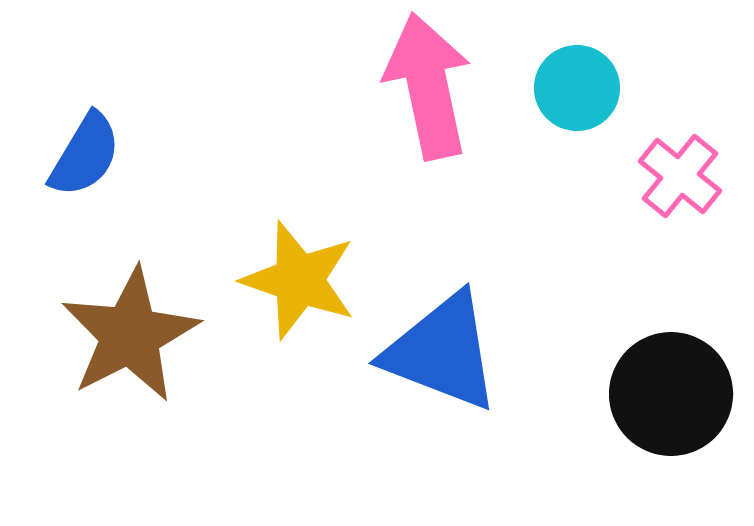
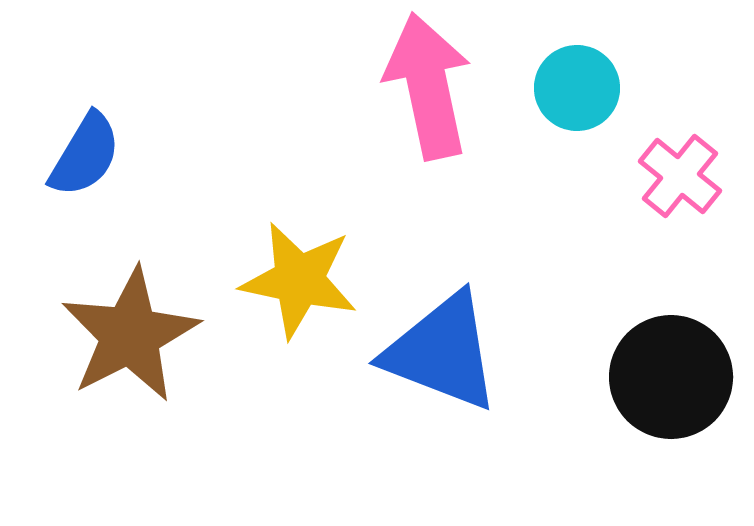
yellow star: rotated 7 degrees counterclockwise
black circle: moved 17 px up
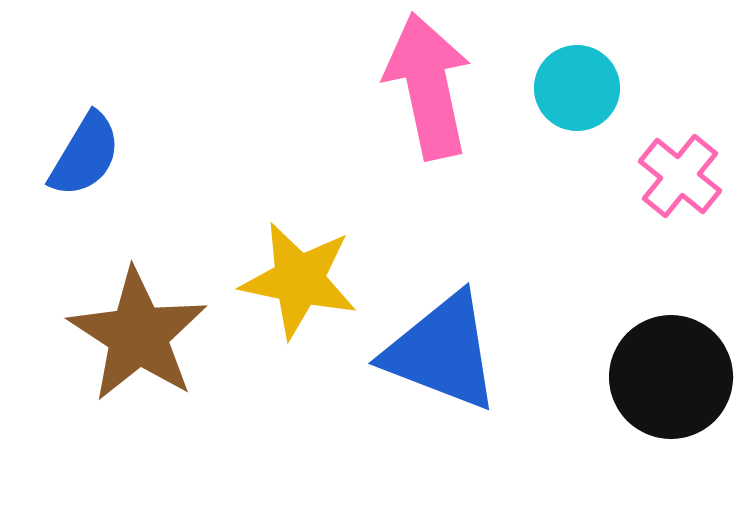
brown star: moved 8 px right; rotated 12 degrees counterclockwise
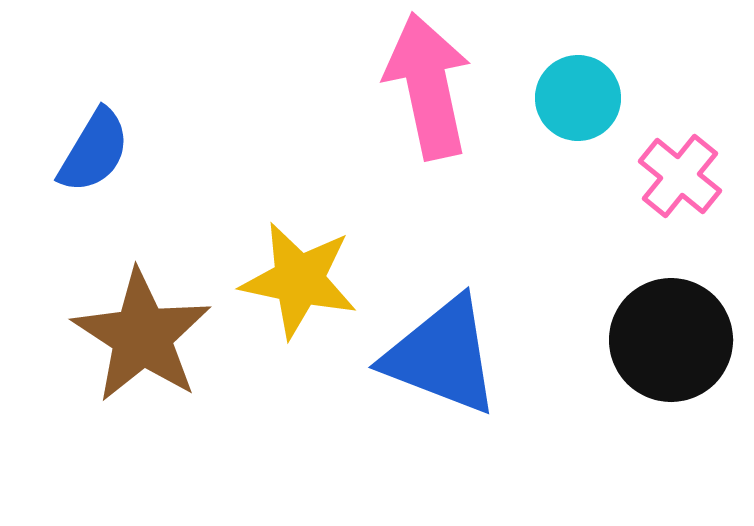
cyan circle: moved 1 px right, 10 px down
blue semicircle: moved 9 px right, 4 px up
brown star: moved 4 px right, 1 px down
blue triangle: moved 4 px down
black circle: moved 37 px up
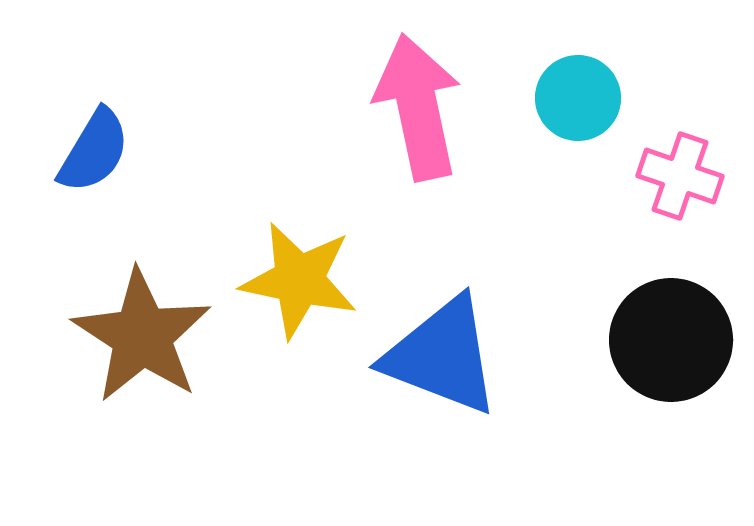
pink arrow: moved 10 px left, 21 px down
pink cross: rotated 20 degrees counterclockwise
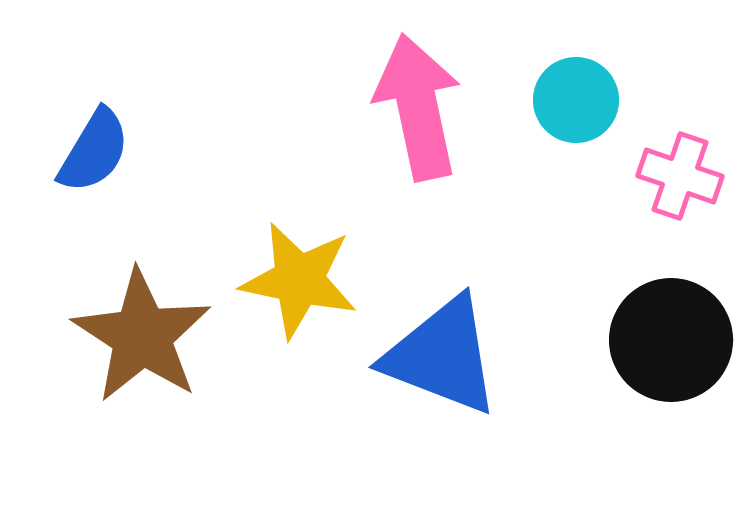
cyan circle: moved 2 px left, 2 px down
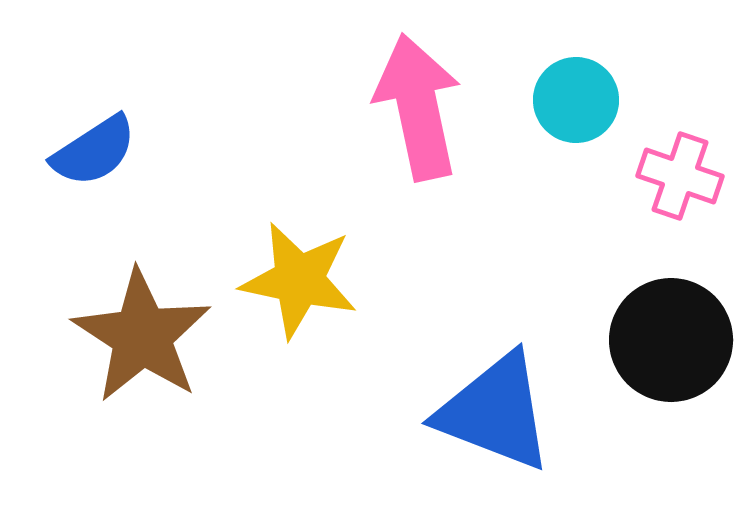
blue semicircle: rotated 26 degrees clockwise
blue triangle: moved 53 px right, 56 px down
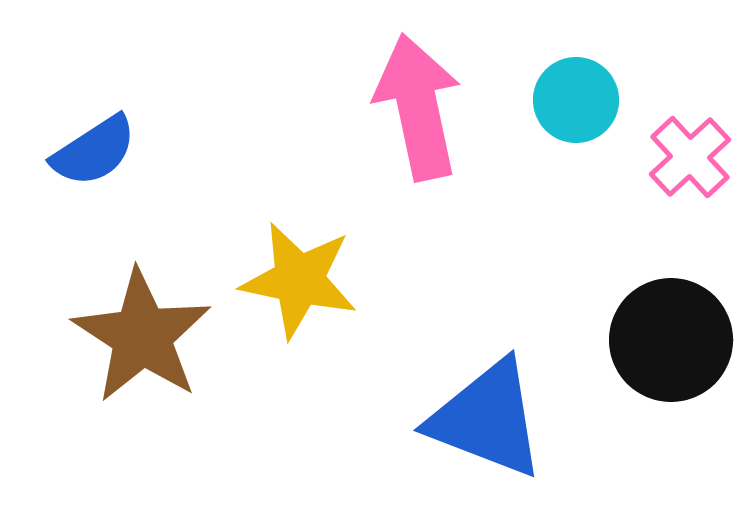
pink cross: moved 10 px right, 19 px up; rotated 28 degrees clockwise
blue triangle: moved 8 px left, 7 px down
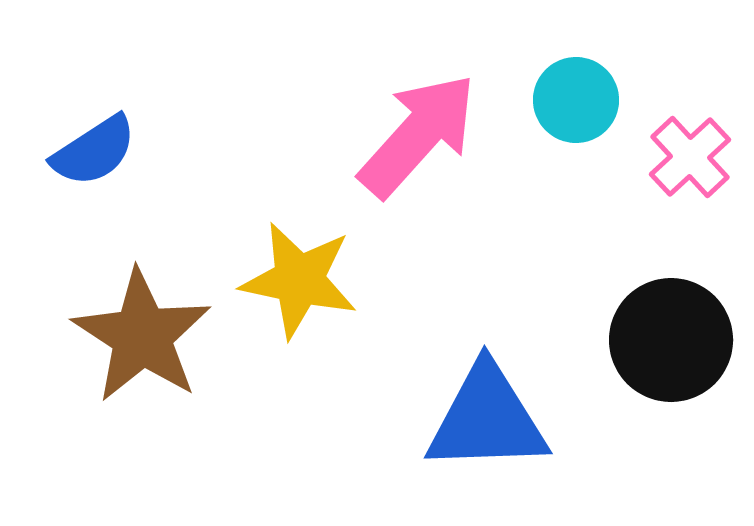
pink arrow: moved 28 px down; rotated 54 degrees clockwise
blue triangle: rotated 23 degrees counterclockwise
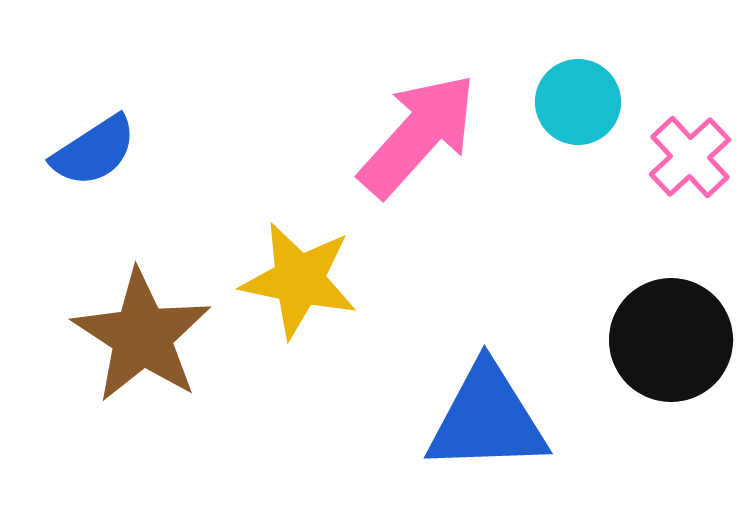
cyan circle: moved 2 px right, 2 px down
